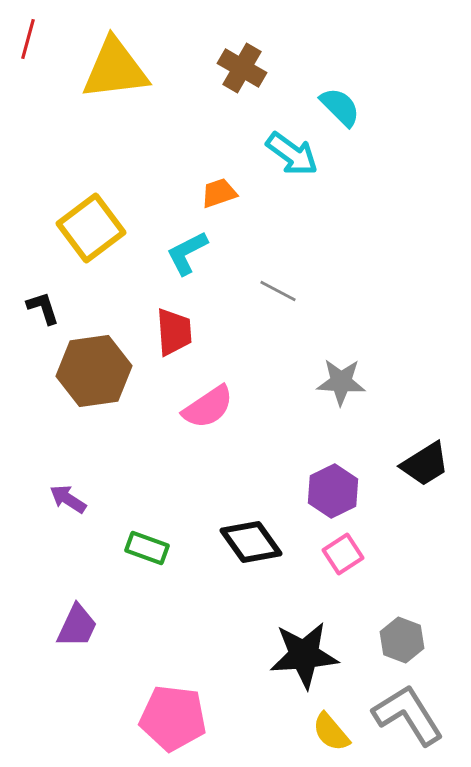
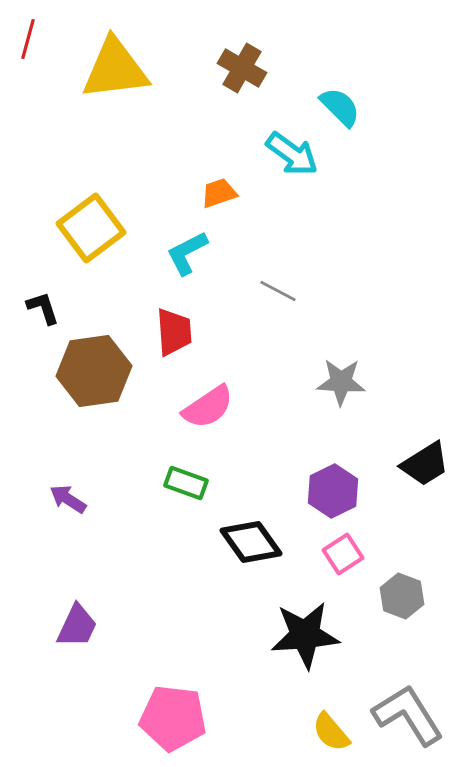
green rectangle: moved 39 px right, 65 px up
gray hexagon: moved 44 px up
black star: moved 1 px right, 20 px up
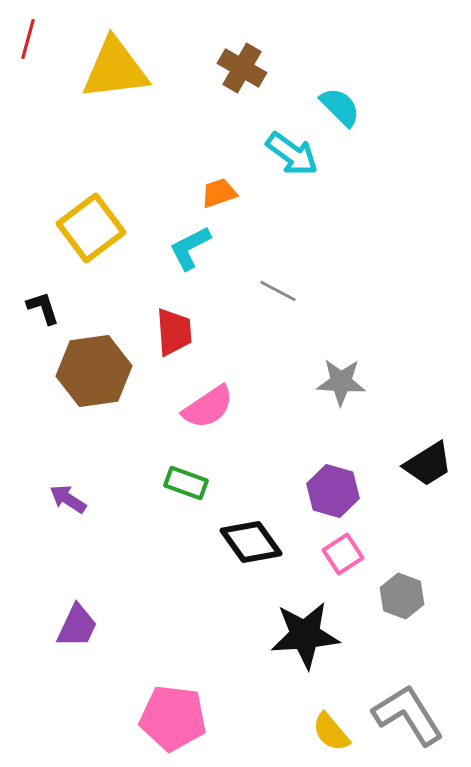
cyan L-shape: moved 3 px right, 5 px up
black trapezoid: moved 3 px right
purple hexagon: rotated 18 degrees counterclockwise
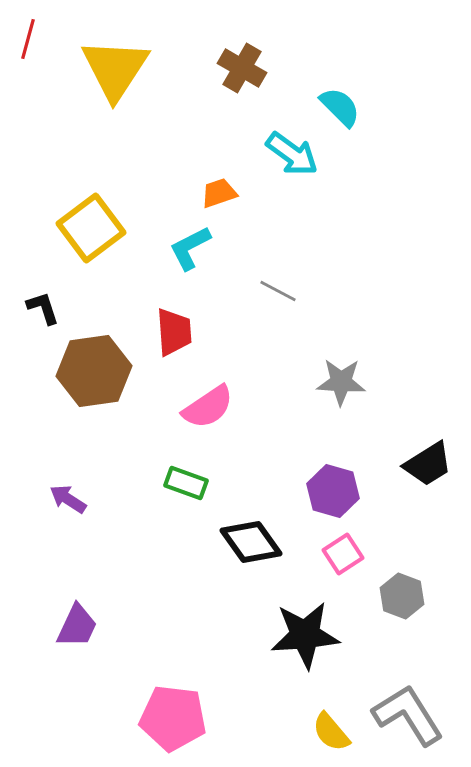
yellow triangle: rotated 50 degrees counterclockwise
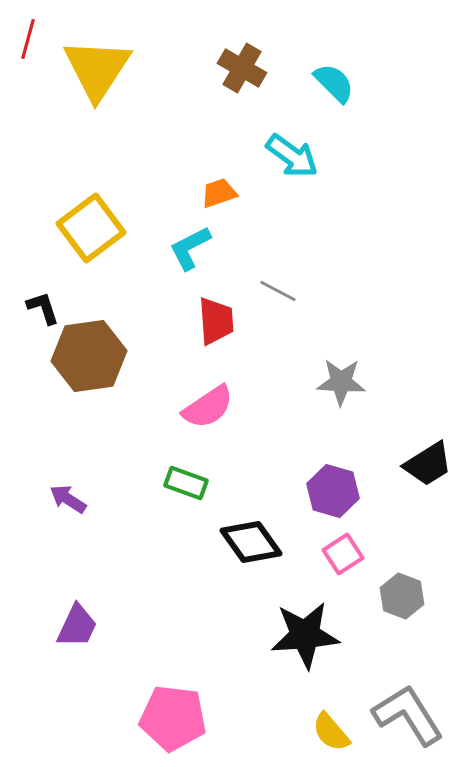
yellow triangle: moved 18 px left
cyan semicircle: moved 6 px left, 24 px up
cyan arrow: moved 2 px down
red trapezoid: moved 42 px right, 11 px up
brown hexagon: moved 5 px left, 15 px up
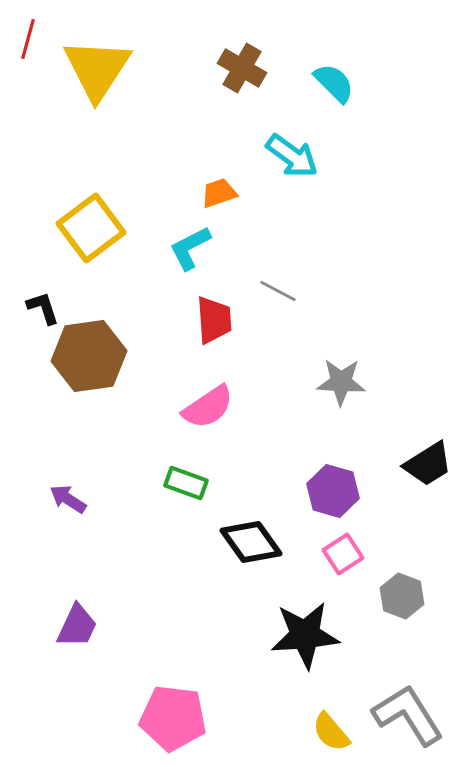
red trapezoid: moved 2 px left, 1 px up
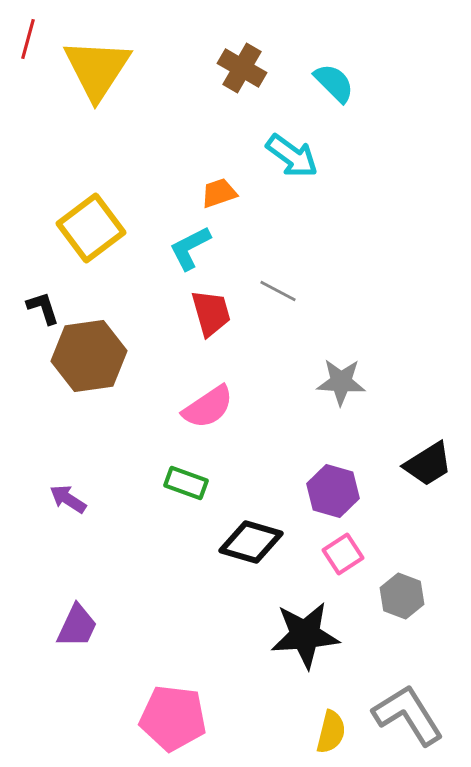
red trapezoid: moved 3 px left, 7 px up; rotated 12 degrees counterclockwise
black diamond: rotated 38 degrees counterclockwise
yellow semicircle: rotated 126 degrees counterclockwise
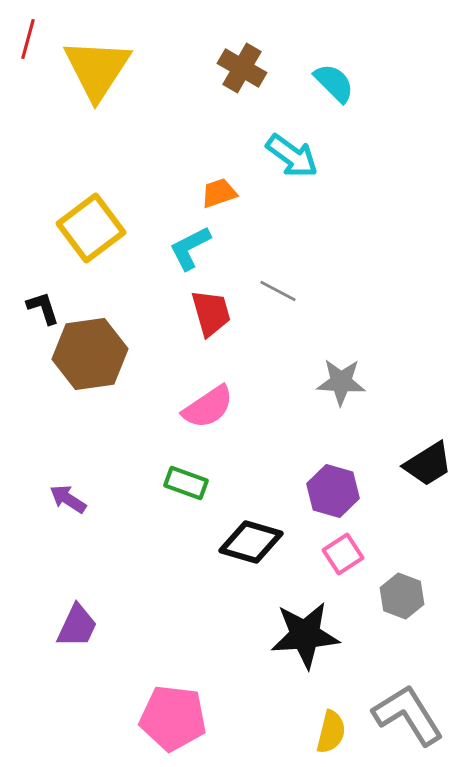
brown hexagon: moved 1 px right, 2 px up
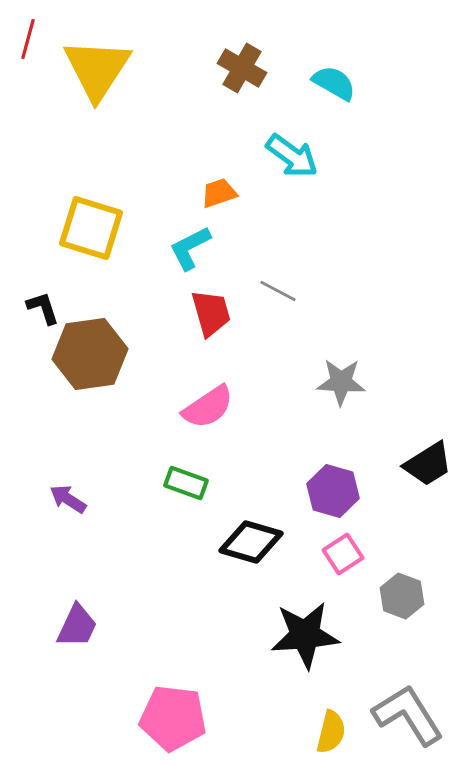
cyan semicircle: rotated 15 degrees counterclockwise
yellow square: rotated 36 degrees counterclockwise
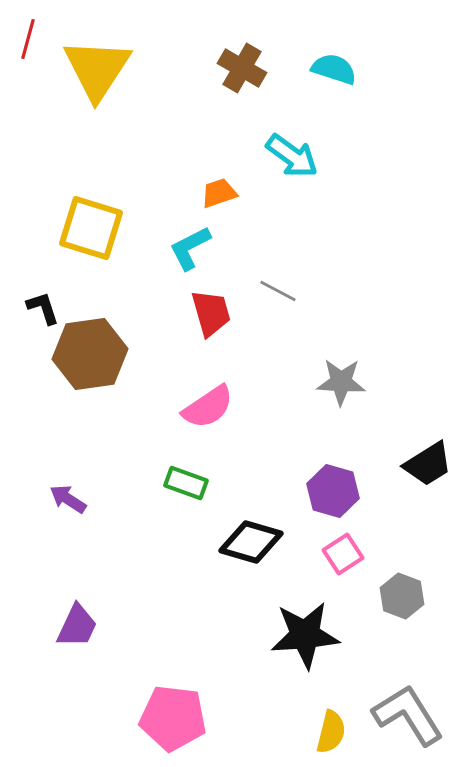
cyan semicircle: moved 14 px up; rotated 12 degrees counterclockwise
